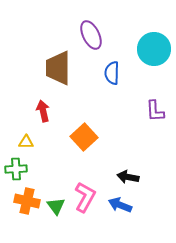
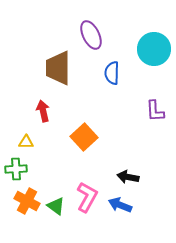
pink L-shape: moved 2 px right
orange cross: rotated 15 degrees clockwise
green triangle: rotated 18 degrees counterclockwise
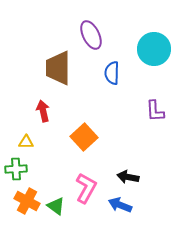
pink L-shape: moved 1 px left, 9 px up
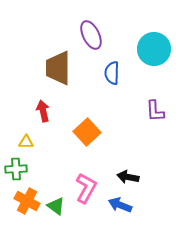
orange square: moved 3 px right, 5 px up
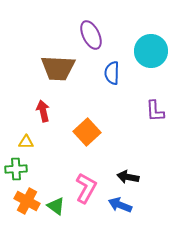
cyan circle: moved 3 px left, 2 px down
brown trapezoid: rotated 87 degrees counterclockwise
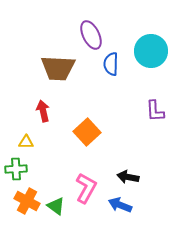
blue semicircle: moved 1 px left, 9 px up
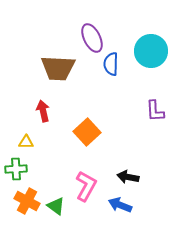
purple ellipse: moved 1 px right, 3 px down
pink L-shape: moved 2 px up
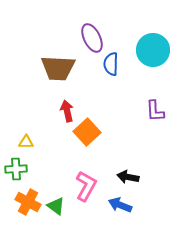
cyan circle: moved 2 px right, 1 px up
red arrow: moved 24 px right
orange cross: moved 1 px right, 1 px down
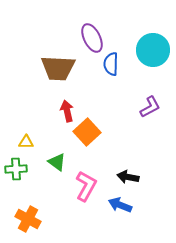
purple L-shape: moved 5 px left, 4 px up; rotated 115 degrees counterclockwise
orange cross: moved 17 px down
green triangle: moved 1 px right, 44 px up
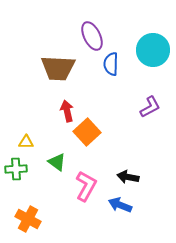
purple ellipse: moved 2 px up
